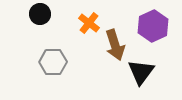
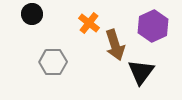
black circle: moved 8 px left
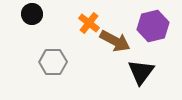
purple hexagon: rotated 12 degrees clockwise
brown arrow: moved 4 px up; rotated 44 degrees counterclockwise
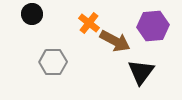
purple hexagon: rotated 8 degrees clockwise
